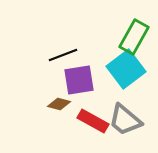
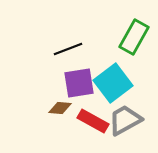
black line: moved 5 px right, 6 px up
cyan square: moved 13 px left, 14 px down
purple square: moved 3 px down
brown diamond: moved 1 px right, 4 px down; rotated 10 degrees counterclockwise
gray trapezoid: rotated 111 degrees clockwise
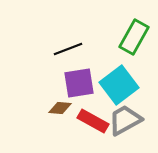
cyan square: moved 6 px right, 2 px down
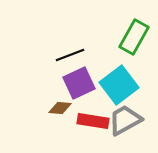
black line: moved 2 px right, 6 px down
purple square: rotated 16 degrees counterclockwise
red rectangle: rotated 20 degrees counterclockwise
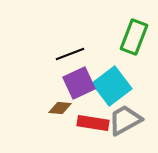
green rectangle: rotated 8 degrees counterclockwise
black line: moved 1 px up
cyan square: moved 7 px left, 1 px down
red rectangle: moved 2 px down
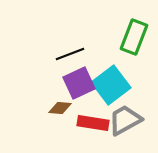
cyan square: moved 1 px left, 1 px up
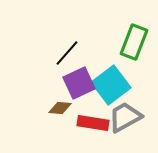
green rectangle: moved 5 px down
black line: moved 3 px left, 1 px up; rotated 28 degrees counterclockwise
gray trapezoid: moved 3 px up
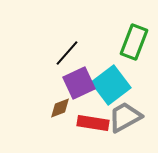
brown diamond: rotated 25 degrees counterclockwise
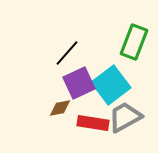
brown diamond: rotated 10 degrees clockwise
